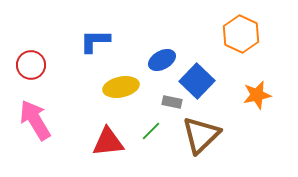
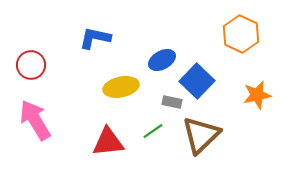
blue L-shape: moved 3 px up; rotated 12 degrees clockwise
green line: moved 2 px right; rotated 10 degrees clockwise
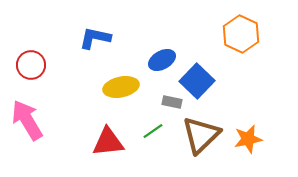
orange star: moved 9 px left, 44 px down
pink arrow: moved 8 px left
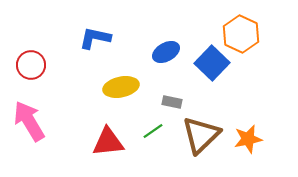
blue ellipse: moved 4 px right, 8 px up
blue square: moved 15 px right, 18 px up
pink arrow: moved 2 px right, 1 px down
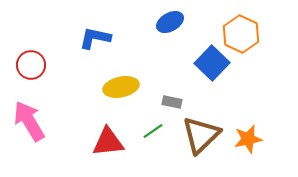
blue ellipse: moved 4 px right, 30 px up
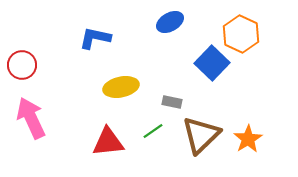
red circle: moved 9 px left
pink arrow: moved 2 px right, 3 px up; rotated 6 degrees clockwise
orange star: rotated 20 degrees counterclockwise
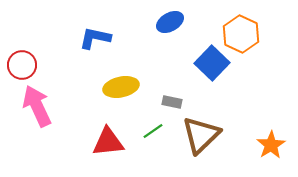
pink arrow: moved 6 px right, 12 px up
orange star: moved 23 px right, 6 px down
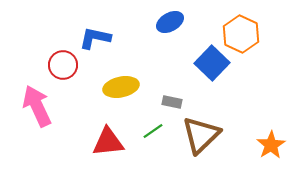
red circle: moved 41 px right
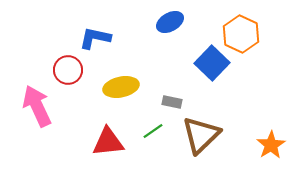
red circle: moved 5 px right, 5 px down
